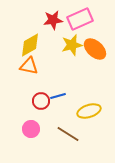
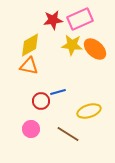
yellow star: rotated 20 degrees clockwise
blue line: moved 4 px up
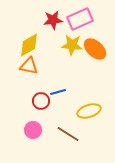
yellow diamond: moved 1 px left
pink circle: moved 2 px right, 1 px down
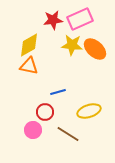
red circle: moved 4 px right, 11 px down
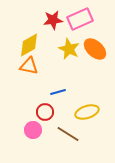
yellow star: moved 3 px left, 4 px down; rotated 20 degrees clockwise
yellow ellipse: moved 2 px left, 1 px down
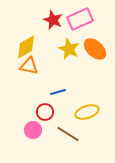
red star: rotated 30 degrees clockwise
yellow diamond: moved 3 px left, 2 px down
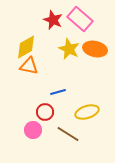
pink rectangle: rotated 65 degrees clockwise
orange ellipse: rotated 30 degrees counterclockwise
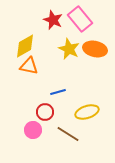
pink rectangle: rotated 10 degrees clockwise
yellow diamond: moved 1 px left, 1 px up
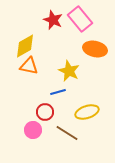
yellow star: moved 22 px down
brown line: moved 1 px left, 1 px up
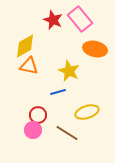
red circle: moved 7 px left, 3 px down
